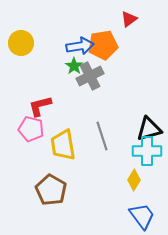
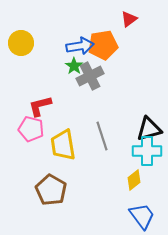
yellow diamond: rotated 20 degrees clockwise
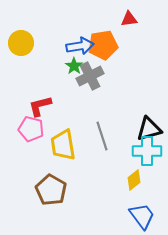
red triangle: rotated 30 degrees clockwise
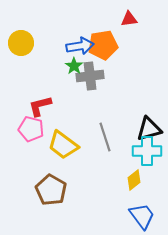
gray cross: rotated 20 degrees clockwise
gray line: moved 3 px right, 1 px down
yellow trapezoid: rotated 44 degrees counterclockwise
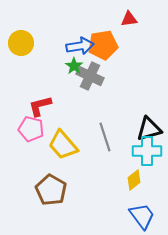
gray cross: rotated 32 degrees clockwise
yellow trapezoid: rotated 12 degrees clockwise
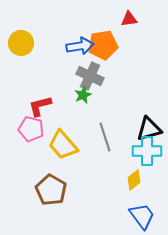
green star: moved 9 px right, 29 px down; rotated 12 degrees clockwise
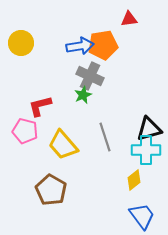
pink pentagon: moved 6 px left, 2 px down
cyan cross: moved 1 px left, 1 px up
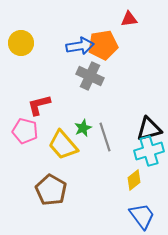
green star: moved 33 px down
red L-shape: moved 1 px left, 1 px up
cyan cross: moved 3 px right, 1 px down; rotated 16 degrees counterclockwise
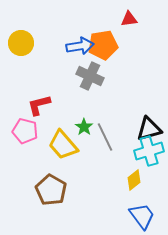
green star: moved 1 px right, 1 px up; rotated 12 degrees counterclockwise
gray line: rotated 8 degrees counterclockwise
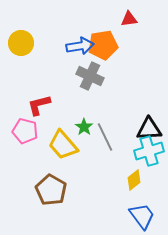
black triangle: rotated 12 degrees clockwise
